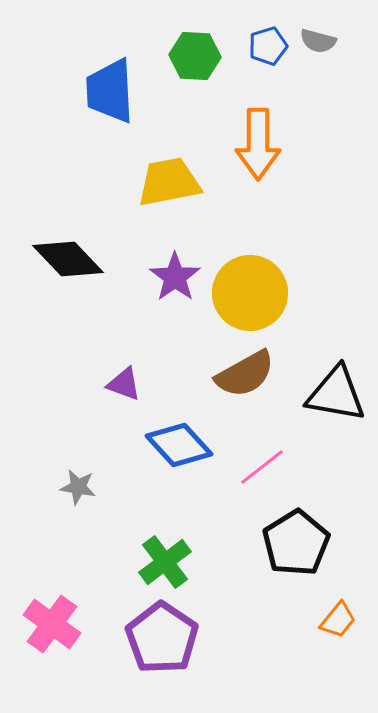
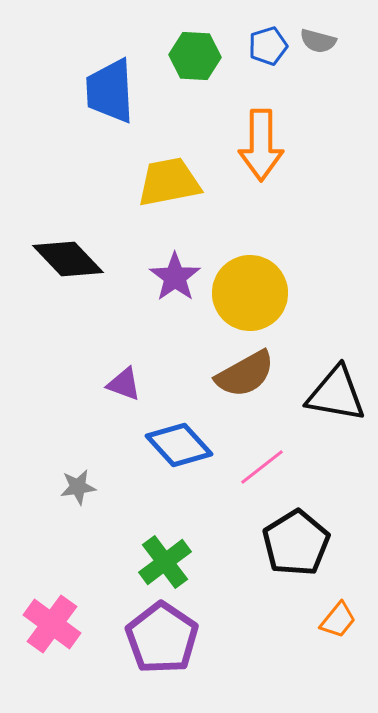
orange arrow: moved 3 px right, 1 px down
gray star: rotated 18 degrees counterclockwise
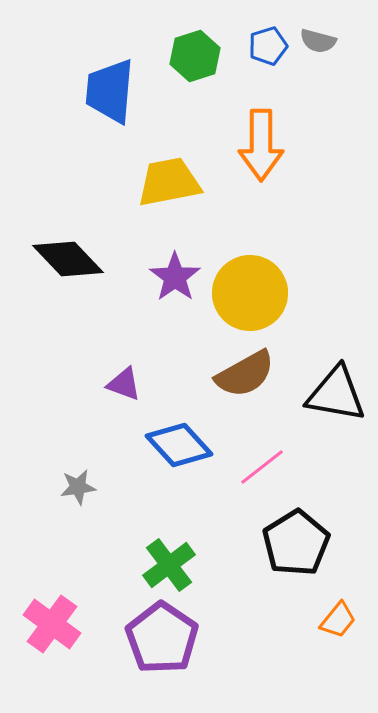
green hexagon: rotated 21 degrees counterclockwise
blue trapezoid: rotated 8 degrees clockwise
green cross: moved 4 px right, 3 px down
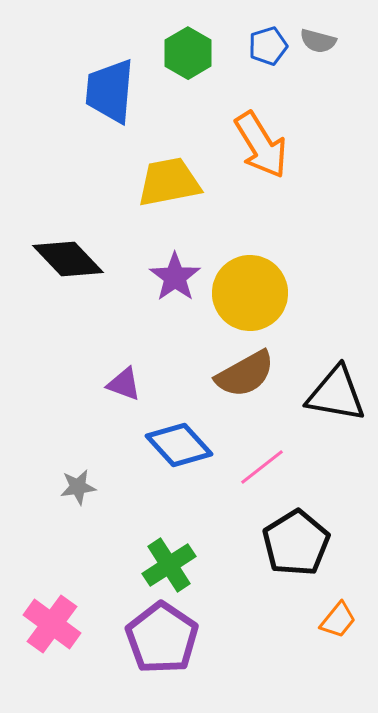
green hexagon: moved 7 px left, 3 px up; rotated 12 degrees counterclockwise
orange arrow: rotated 32 degrees counterclockwise
green cross: rotated 4 degrees clockwise
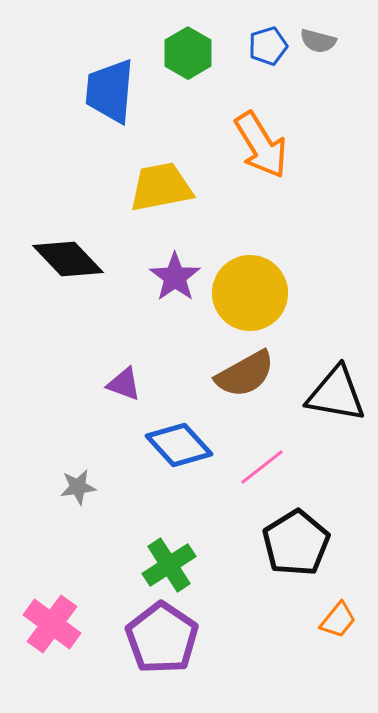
yellow trapezoid: moved 8 px left, 5 px down
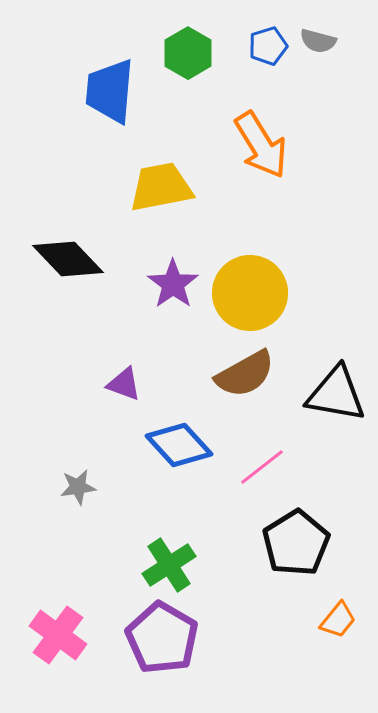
purple star: moved 2 px left, 7 px down
pink cross: moved 6 px right, 11 px down
purple pentagon: rotated 4 degrees counterclockwise
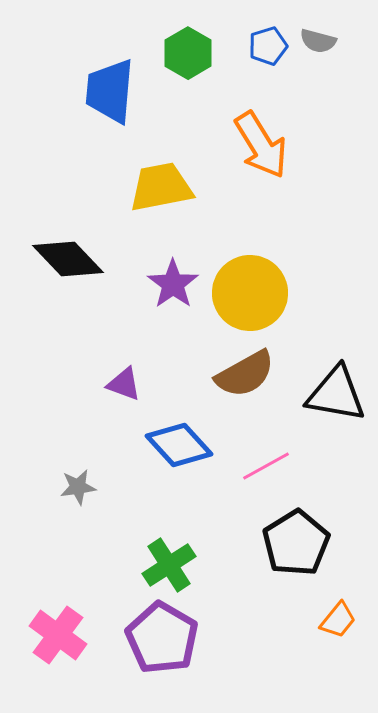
pink line: moved 4 px right, 1 px up; rotated 9 degrees clockwise
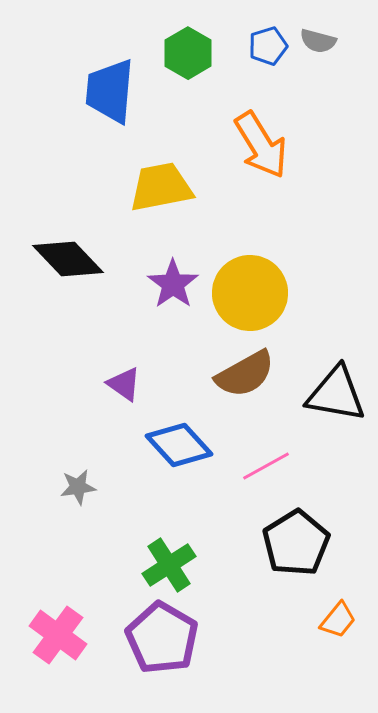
purple triangle: rotated 15 degrees clockwise
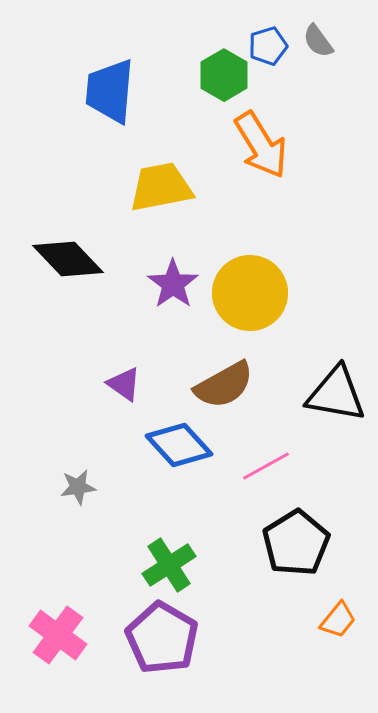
gray semicircle: rotated 39 degrees clockwise
green hexagon: moved 36 px right, 22 px down
brown semicircle: moved 21 px left, 11 px down
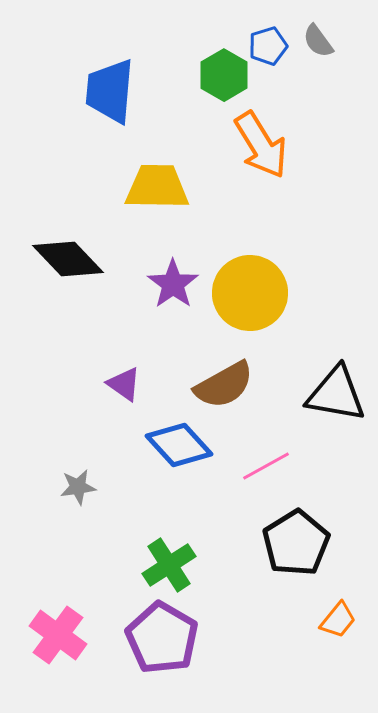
yellow trapezoid: moved 4 px left; rotated 12 degrees clockwise
